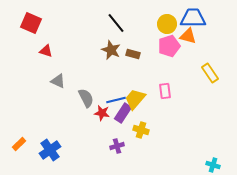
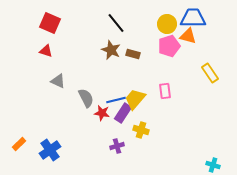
red square: moved 19 px right
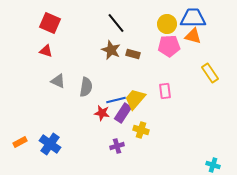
orange triangle: moved 5 px right
pink pentagon: rotated 15 degrees clockwise
gray semicircle: moved 11 px up; rotated 36 degrees clockwise
orange rectangle: moved 1 px right, 2 px up; rotated 16 degrees clockwise
blue cross: moved 6 px up; rotated 20 degrees counterclockwise
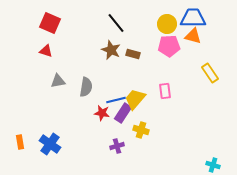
gray triangle: rotated 35 degrees counterclockwise
orange rectangle: rotated 72 degrees counterclockwise
